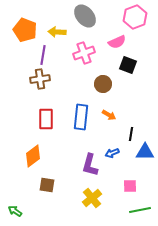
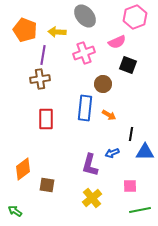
blue rectangle: moved 4 px right, 9 px up
orange diamond: moved 10 px left, 13 px down
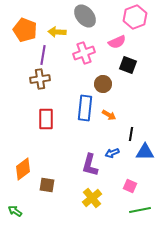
pink square: rotated 24 degrees clockwise
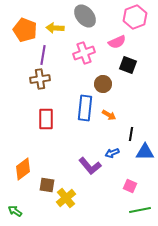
yellow arrow: moved 2 px left, 4 px up
purple L-shape: moved 1 px down; rotated 55 degrees counterclockwise
yellow cross: moved 26 px left
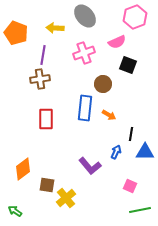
orange pentagon: moved 9 px left, 3 px down
blue arrow: moved 4 px right, 1 px up; rotated 136 degrees clockwise
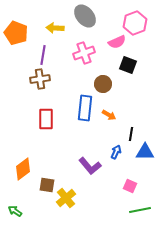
pink hexagon: moved 6 px down
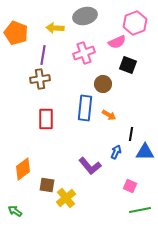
gray ellipse: rotated 65 degrees counterclockwise
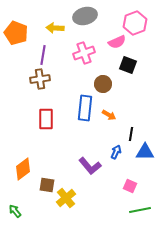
green arrow: rotated 16 degrees clockwise
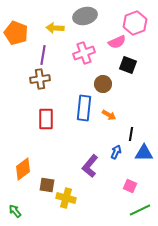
blue rectangle: moved 1 px left
blue triangle: moved 1 px left, 1 px down
purple L-shape: rotated 80 degrees clockwise
yellow cross: rotated 36 degrees counterclockwise
green line: rotated 15 degrees counterclockwise
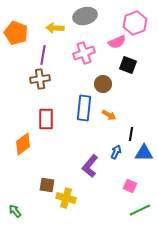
orange diamond: moved 25 px up
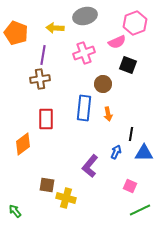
orange arrow: moved 1 px left, 1 px up; rotated 48 degrees clockwise
